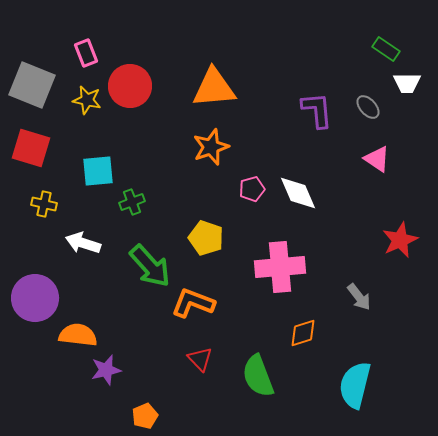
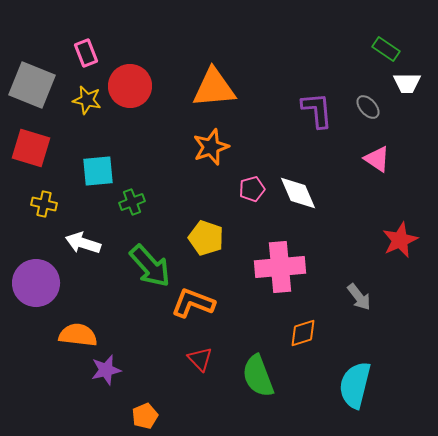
purple circle: moved 1 px right, 15 px up
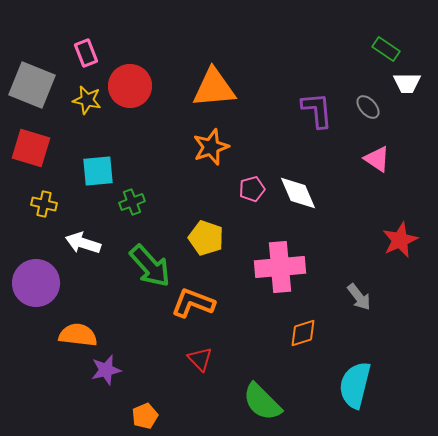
green semicircle: moved 4 px right, 26 px down; rotated 24 degrees counterclockwise
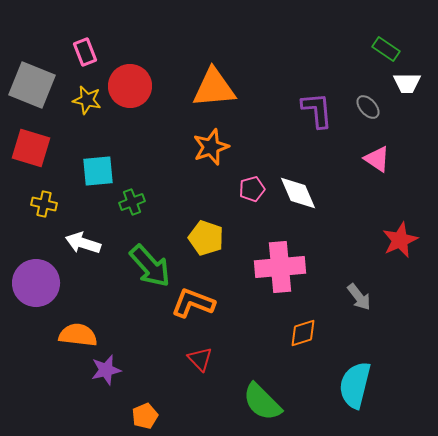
pink rectangle: moved 1 px left, 1 px up
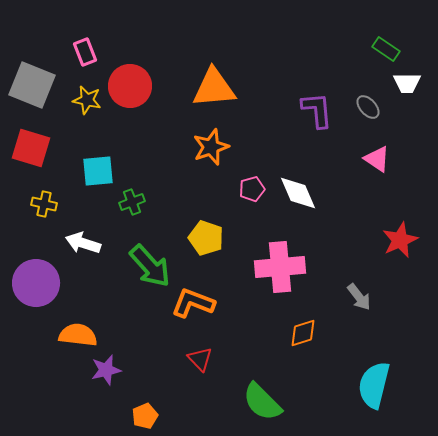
cyan semicircle: moved 19 px right
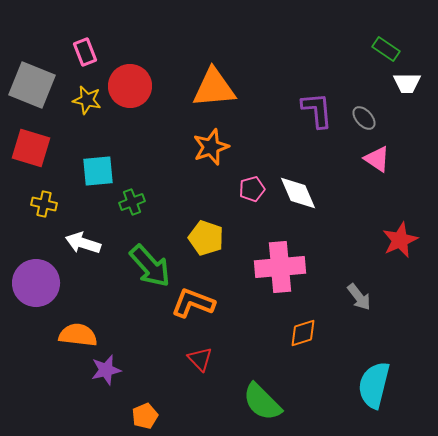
gray ellipse: moved 4 px left, 11 px down
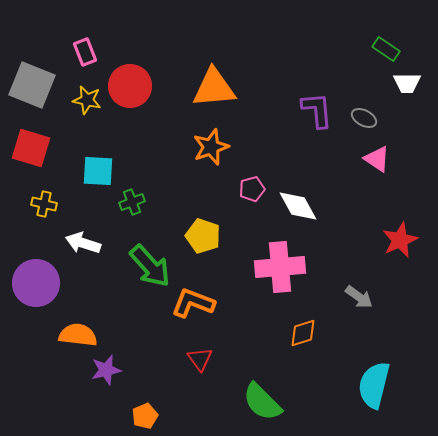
gray ellipse: rotated 20 degrees counterclockwise
cyan square: rotated 8 degrees clockwise
white diamond: moved 13 px down; rotated 6 degrees counterclockwise
yellow pentagon: moved 3 px left, 2 px up
gray arrow: rotated 16 degrees counterclockwise
red triangle: rotated 8 degrees clockwise
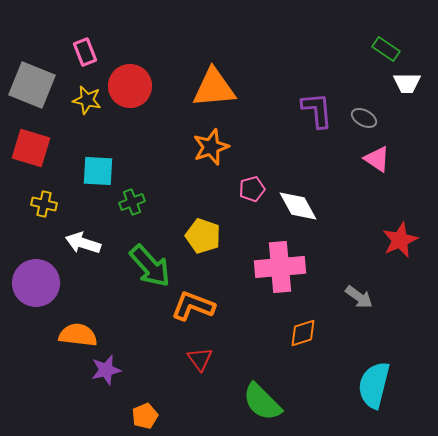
orange L-shape: moved 3 px down
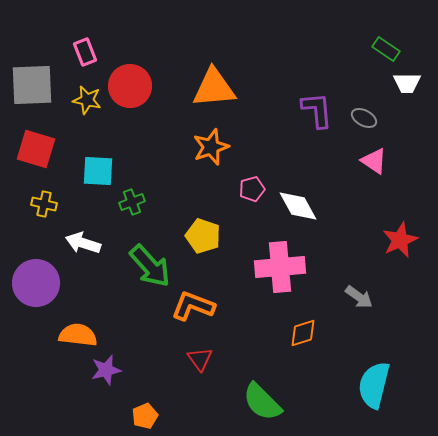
gray square: rotated 24 degrees counterclockwise
red square: moved 5 px right, 1 px down
pink triangle: moved 3 px left, 2 px down
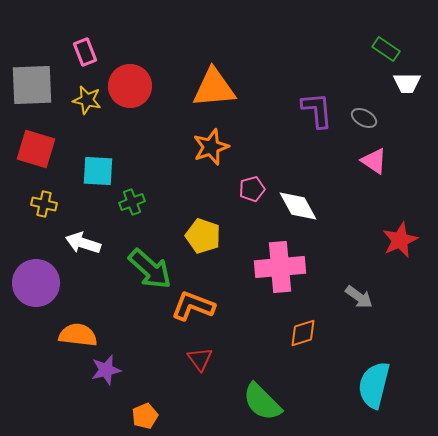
green arrow: moved 3 px down; rotated 6 degrees counterclockwise
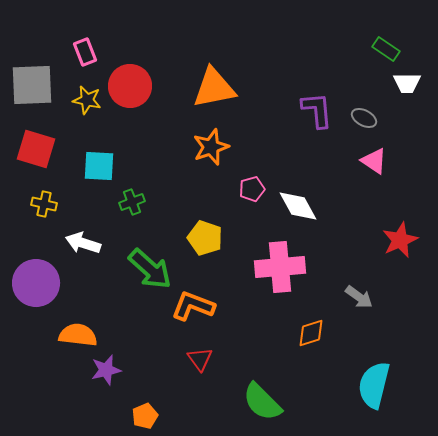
orange triangle: rotated 6 degrees counterclockwise
cyan square: moved 1 px right, 5 px up
yellow pentagon: moved 2 px right, 2 px down
orange diamond: moved 8 px right
